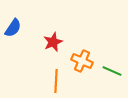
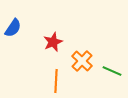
orange cross: rotated 20 degrees clockwise
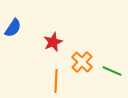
orange cross: moved 1 px down
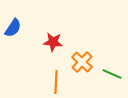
red star: rotated 30 degrees clockwise
green line: moved 3 px down
orange line: moved 1 px down
